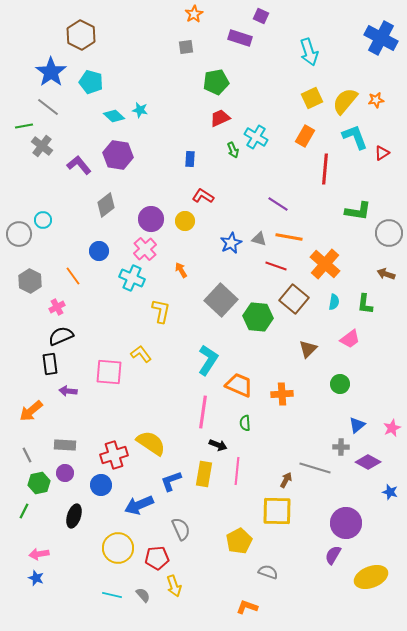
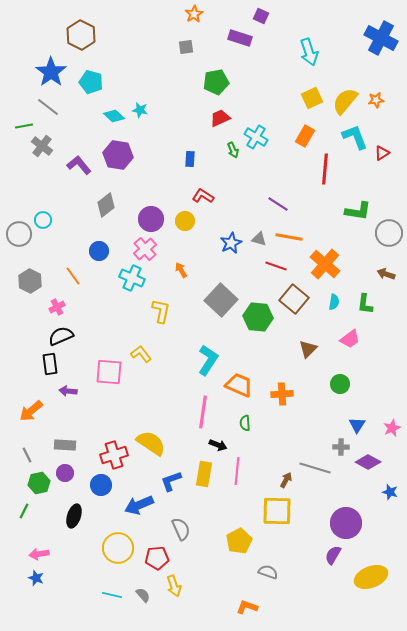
blue triangle at (357, 425): rotated 18 degrees counterclockwise
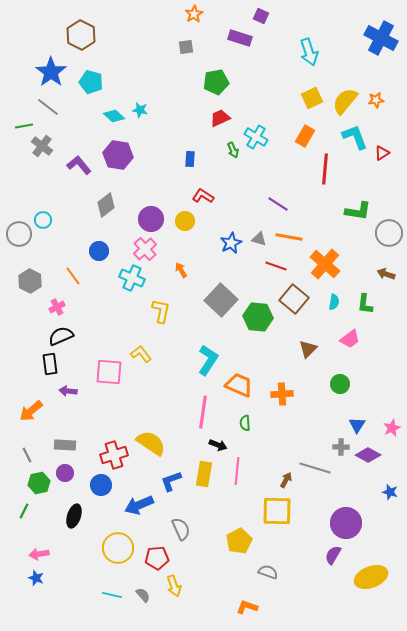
purple diamond at (368, 462): moved 7 px up
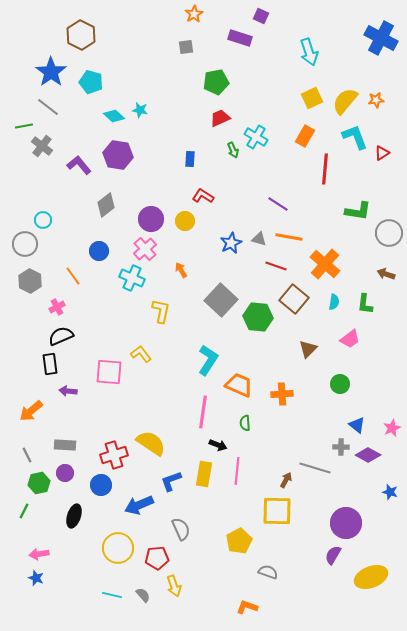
gray circle at (19, 234): moved 6 px right, 10 px down
blue triangle at (357, 425): rotated 24 degrees counterclockwise
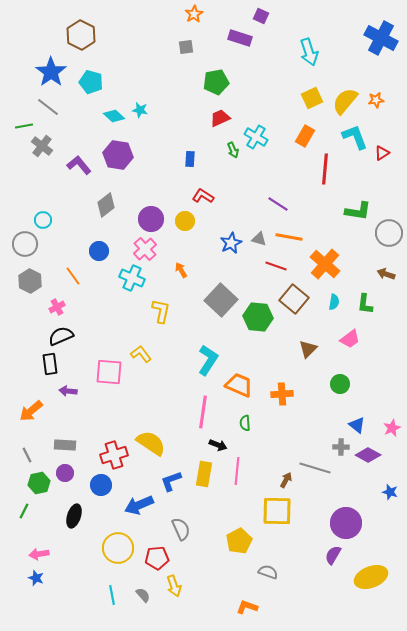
cyan line at (112, 595): rotated 66 degrees clockwise
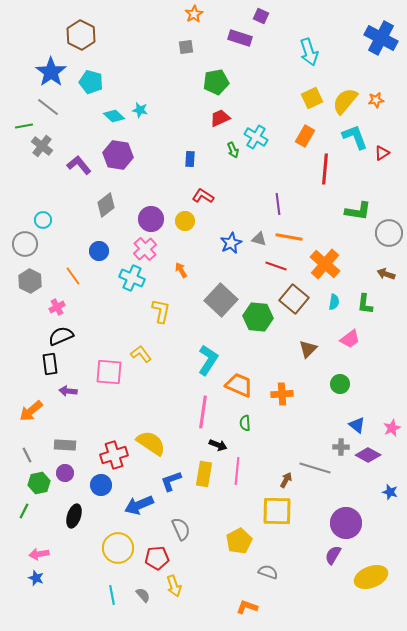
purple line at (278, 204): rotated 50 degrees clockwise
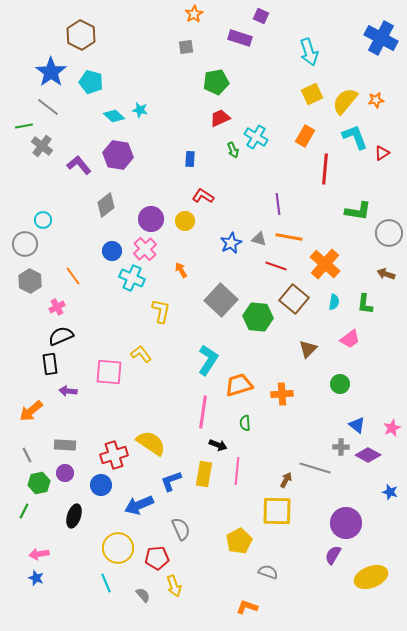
yellow square at (312, 98): moved 4 px up
blue circle at (99, 251): moved 13 px right
orange trapezoid at (239, 385): rotated 40 degrees counterclockwise
cyan line at (112, 595): moved 6 px left, 12 px up; rotated 12 degrees counterclockwise
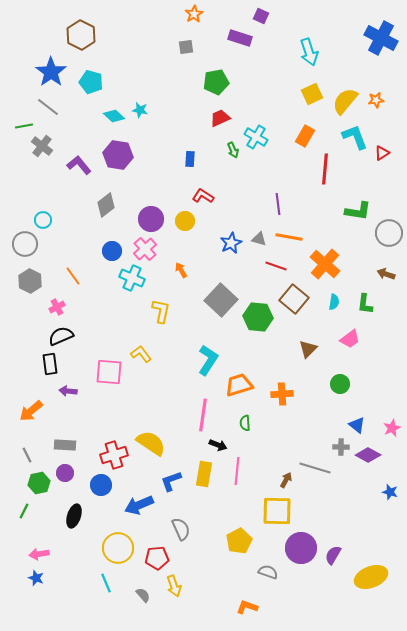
pink line at (203, 412): moved 3 px down
purple circle at (346, 523): moved 45 px left, 25 px down
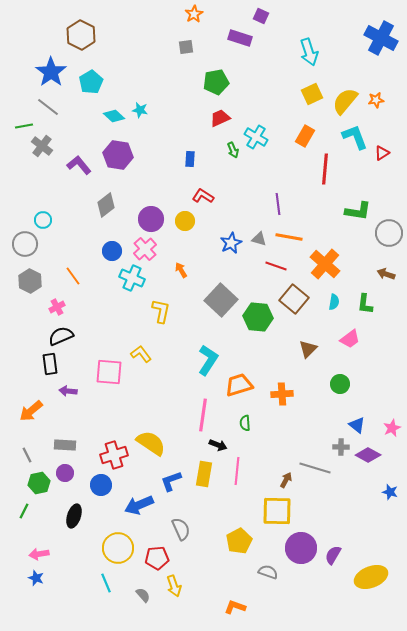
cyan pentagon at (91, 82): rotated 25 degrees clockwise
orange L-shape at (247, 607): moved 12 px left
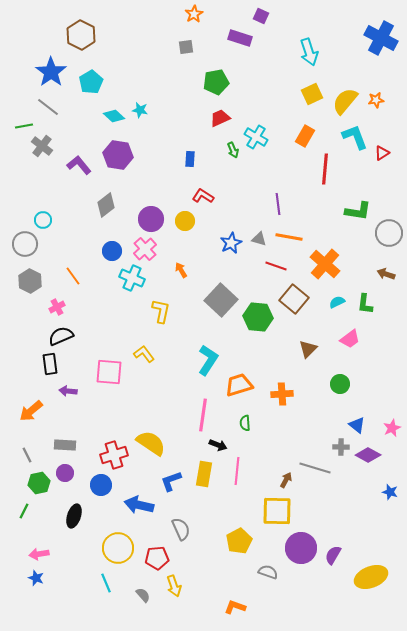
cyan semicircle at (334, 302): moved 3 px right; rotated 126 degrees counterclockwise
yellow L-shape at (141, 354): moved 3 px right
blue arrow at (139, 505): rotated 36 degrees clockwise
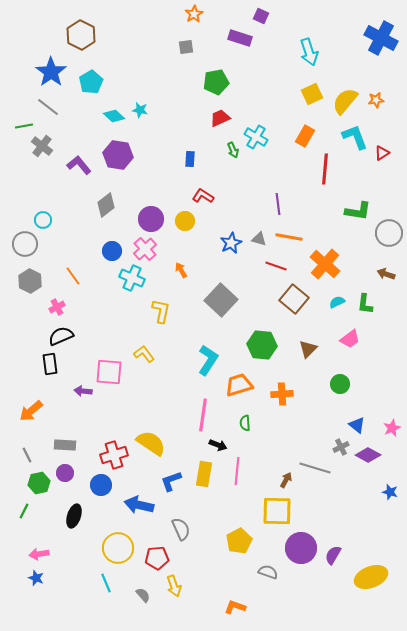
green hexagon at (258, 317): moved 4 px right, 28 px down
purple arrow at (68, 391): moved 15 px right
gray cross at (341, 447): rotated 28 degrees counterclockwise
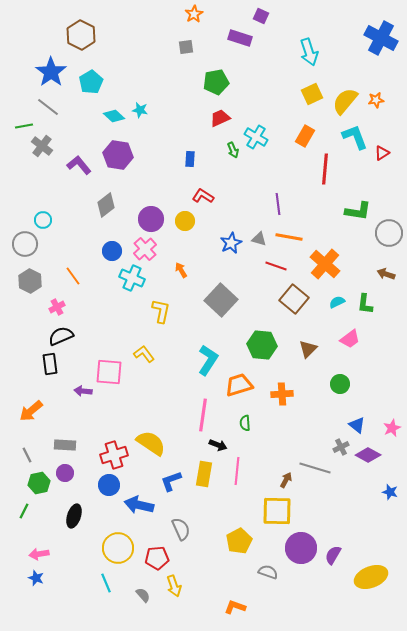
blue circle at (101, 485): moved 8 px right
